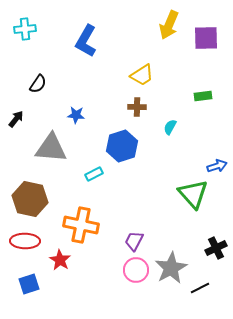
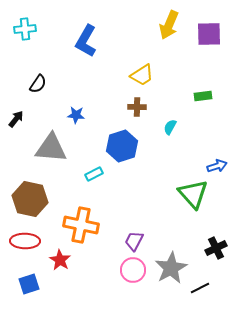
purple square: moved 3 px right, 4 px up
pink circle: moved 3 px left
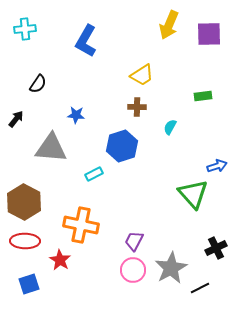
brown hexagon: moved 6 px left, 3 px down; rotated 16 degrees clockwise
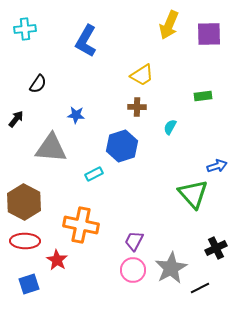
red star: moved 3 px left
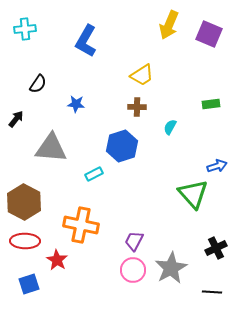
purple square: rotated 24 degrees clockwise
green rectangle: moved 8 px right, 8 px down
blue star: moved 11 px up
black line: moved 12 px right, 4 px down; rotated 30 degrees clockwise
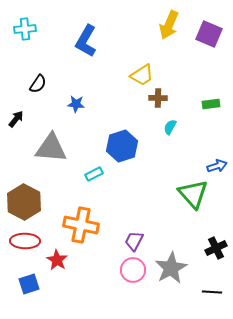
brown cross: moved 21 px right, 9 px up
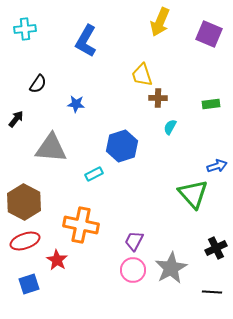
yellow arrow: moved 9 px left, 3 px up
yellow trapezoid: rotated 105 degrees clockwise
red ellipse: rotated 20 degrees counterclockwise
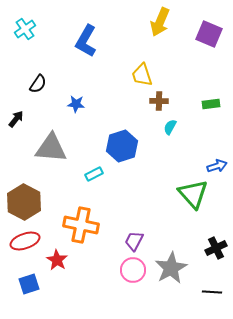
cyan cross: rotated 30 degrees counterclockwise
brown cross: moved 1 px right, 3 px down
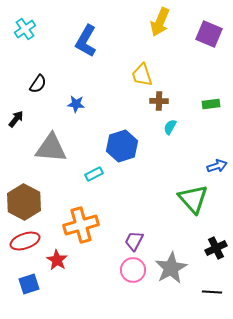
green triangle: moved 5 px down
orange cross: rotated 28 degrees counterclockwise
